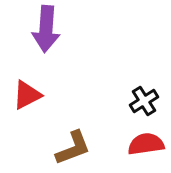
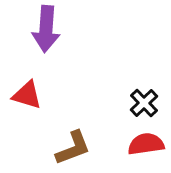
red triangle: rotated 44 degrees clockwise
black cross: moved 2 px down; rotated 12 degrees counterclockwise
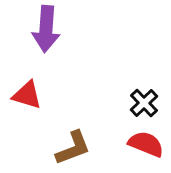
red semicircle: rotated 30 degrees clockwise
